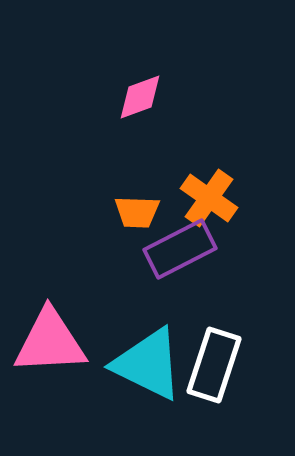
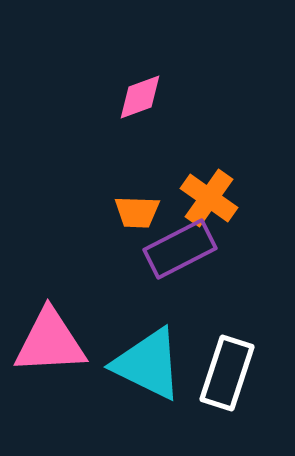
white rectangle: moved 13 px right, 8 px down
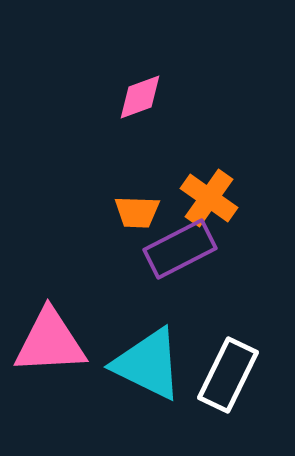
white rectangle: moved 1 px right, 2 px down; rotated 8 degrees clockwise
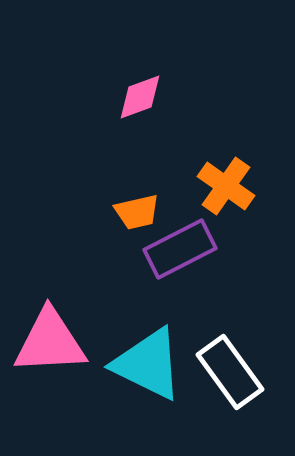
orange cross: moved 17 px right, 12 px up
orange trapezoid: rotated 15 degrees counterclockwise
white rectangle: moved 2 px right, 3 px up; rotated 62 degrees counterclockwise
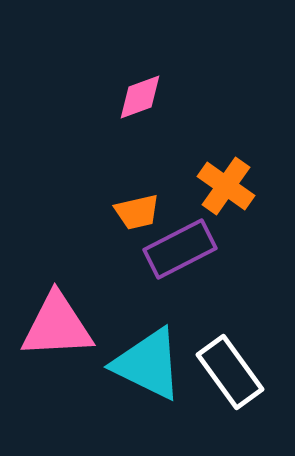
pink triangle: moved 7 px right, 16 px up
